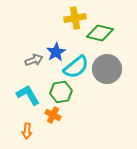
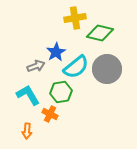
gray arrow: moved 2 px right, 6 px down
orange cross: moved 3 px left, 1 px up
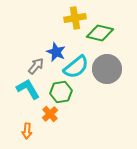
blue star: rotated 18 degrees counterclockwise
gray arrow: rotated 30 degrees counterclockwise
cyan L-shape: moved 6 px up
orange cross: rotated 21 degrees clockwise
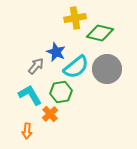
cyan L-shape: moved 2 px right, 6 px down
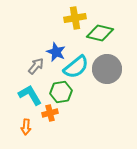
orange cross: moved 1 px up; rotated 28 degrees clockwise
orange arrow: moved 1 px left, 4 px up
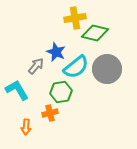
green diamond: moved 5 px left
cyan L-shape: moved 13 px left, 5 px up
